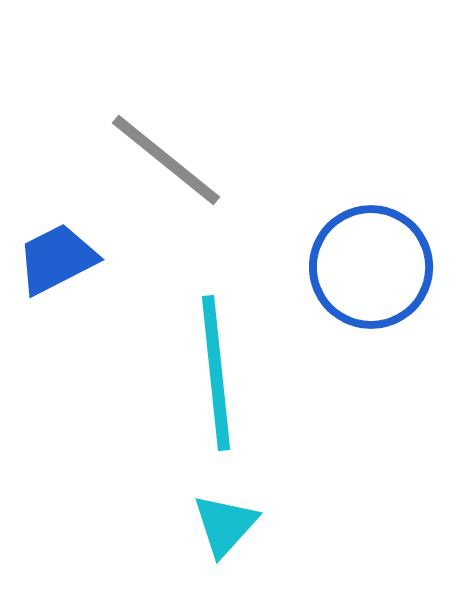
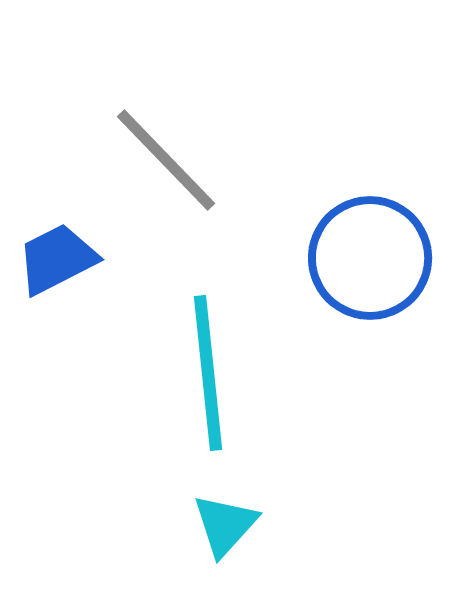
gray line: rotated 7 degrees clockwise
blue circle: moved 1 px left, 9 px up
cyan line: moved 8 px left
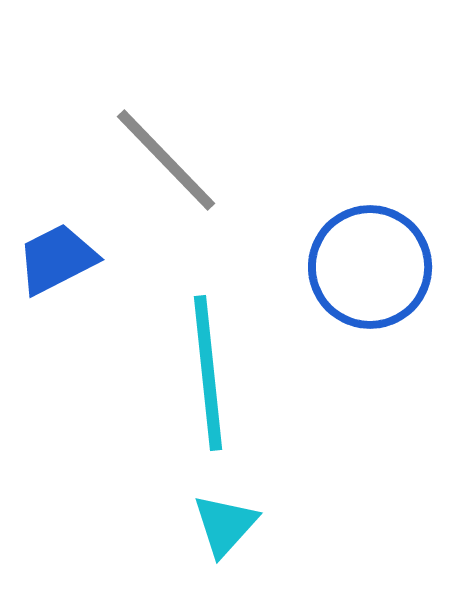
blue circle: moved 9 px down
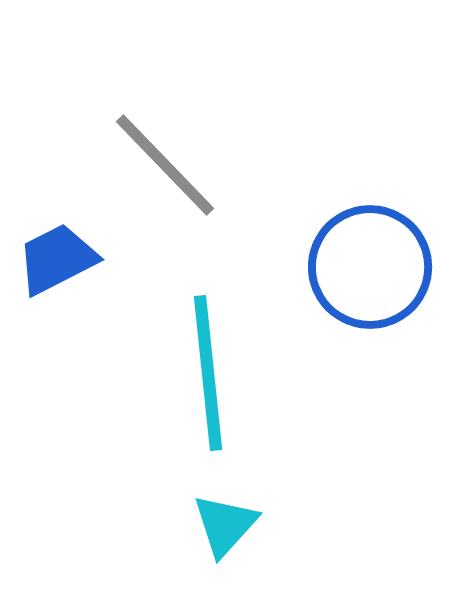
gray line: moved 1 px left, 5 px down
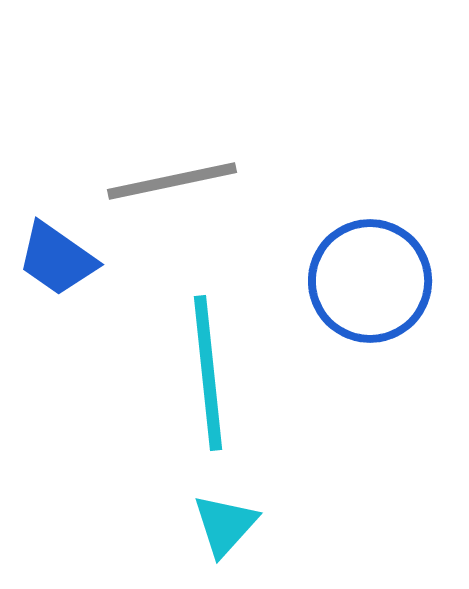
gray line: moved 7 px right, 16 px down; rotated 58 degrees counterclockwise
blue trapezoid: rotated 118 degrees counterclockwise
blue circle: moved 14 px down
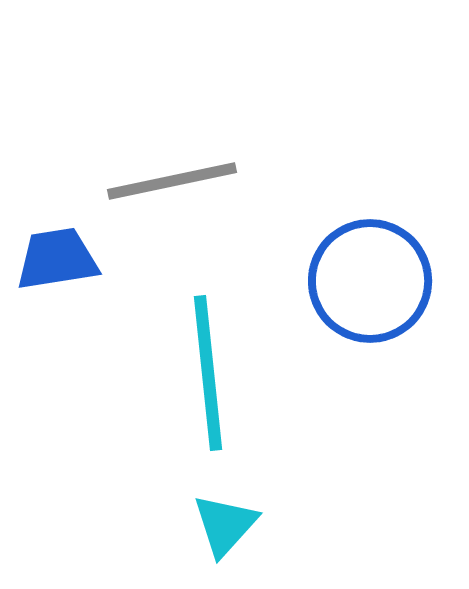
blue trapezoid: rotated 136 degrees clockwise
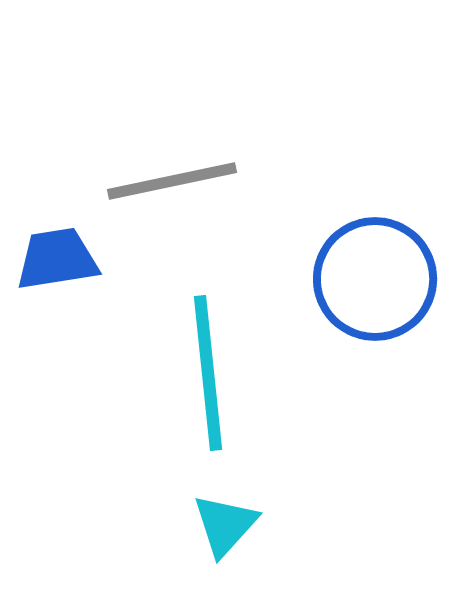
blue circle: moved 5 px right, 2 px up
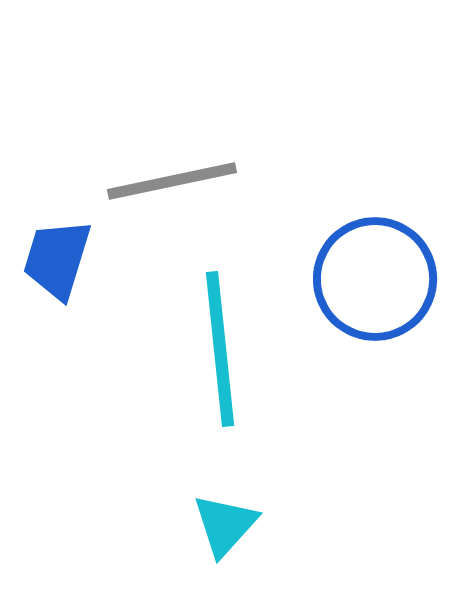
blue trapezoid: rotated 64 degrees counterclockwise
cyan line: moved 12 px right, 24 px up
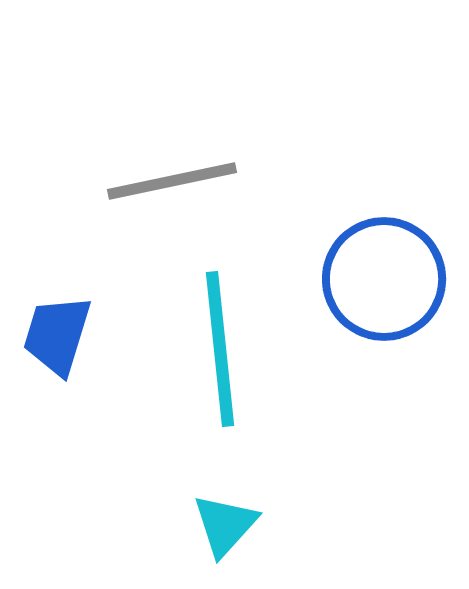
blue trapezoid: moved 76 px down
blue circle: moved 9 px right
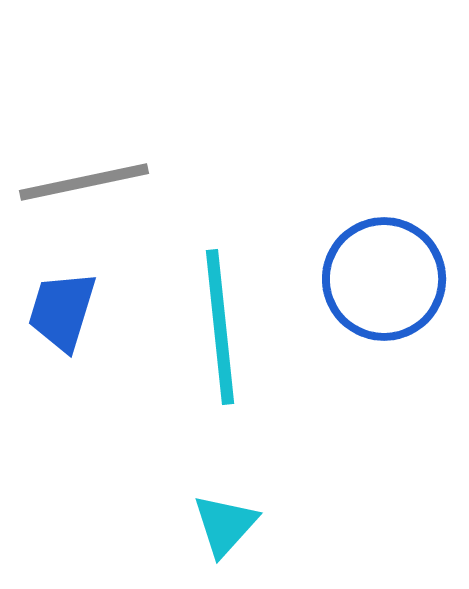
gray line: moved 88 px left, 1 px down
blue trapezoid: moved 5 px right, 24 px up
cyan line: moved 22 px up
